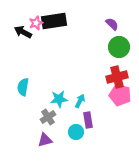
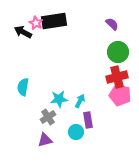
pink star: rotated 24 degrees counterclockwise
green circle: moved 1 px left, 5 px down
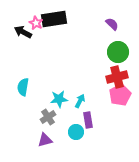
black rectangle: moved 2 px up
pink pentagon: rotated 30 degrees clockwise
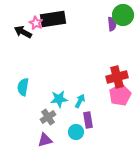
black rectangle: moved 1 px left
purple semicircle: rotated 40 degrees clockwise
green circle: moved 5 px right, 37 px up
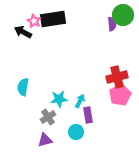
pink star: moved 2 px left, 2 px up
purple rectangle: moved 5 px up
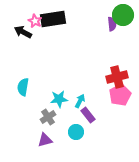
pink star: moved 1 px right
purple rectangle: rotated 28 degrees counterclockwise
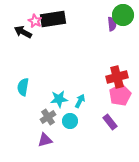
purple rectangle: moved 22 px right, 7 px down
cyan circle: moved 6 px left, 11 px up
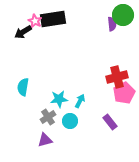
black arrow: rotated 60 degrees counterclockwise
pink pentagon: moved 4 px right, 2 px up
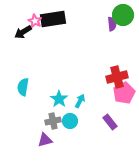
cyan star: rotated 30 degrees counterclockwise
gray cross: moved 5 px right, 4 px down; rotated 21 degrees clockwise
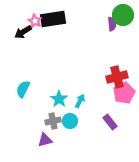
cyan semicircle: moved 2 px down; rotated 18 degrees clockwise
